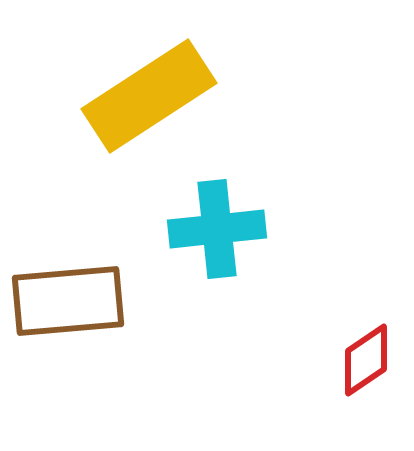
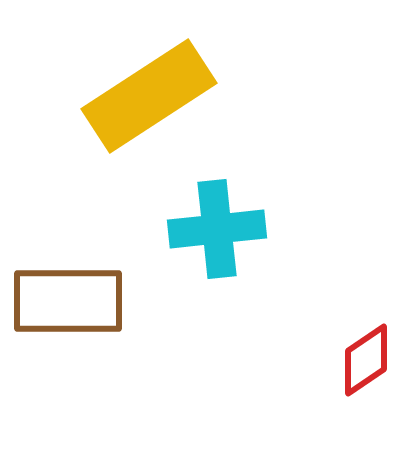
brown rectangle: rotated 5 degrees clockwise
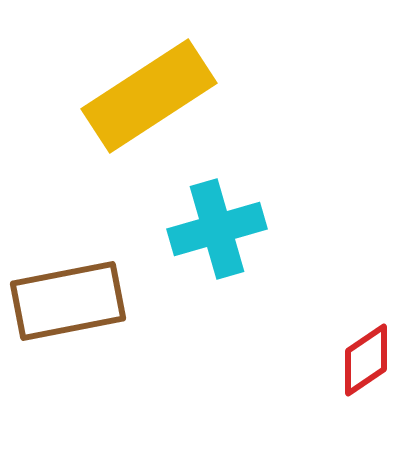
cyan cross: rotated 10 degrees counterclockwise
brown rectangle: rotated 11 degrees counterclockwise
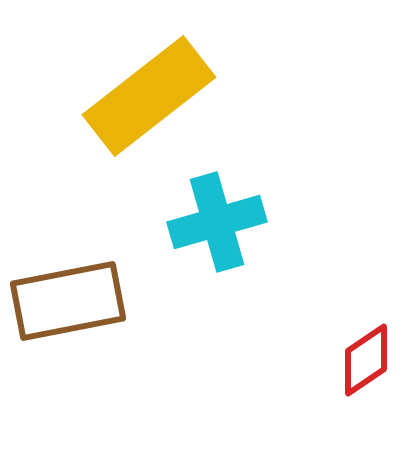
yellow rectangle: rotated 5 degrees counterclockwise
cyan cross: moved 7 px up
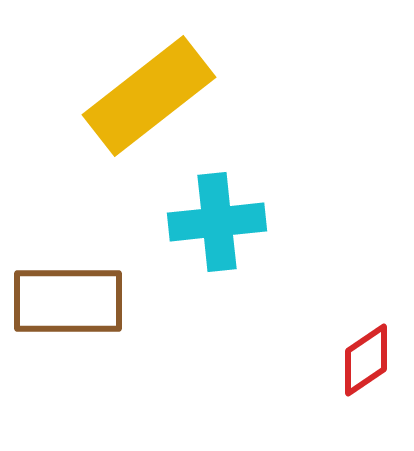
cyan cross: rotated 10 degrees clockwise
brown rectangle: rotated 11 degrees clockwise
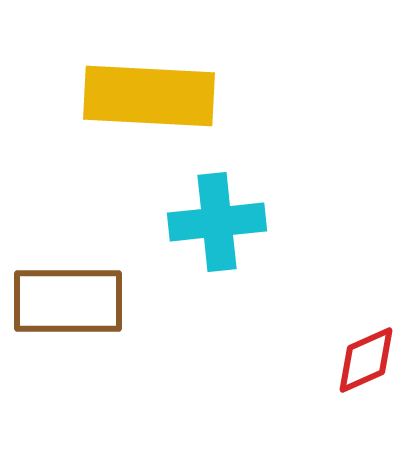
yellow rectangle: rotated 41 degrees clockwise
red diamond: rotated 10 degrees clockwise
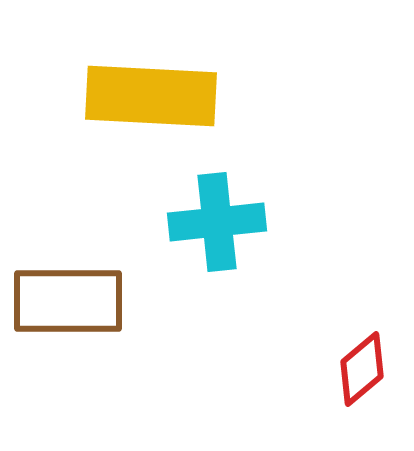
yellow rectangle: moved 2 px right
red diamond: moved 4 px left, 9 px down; rotated 16 degrees counterclockwise
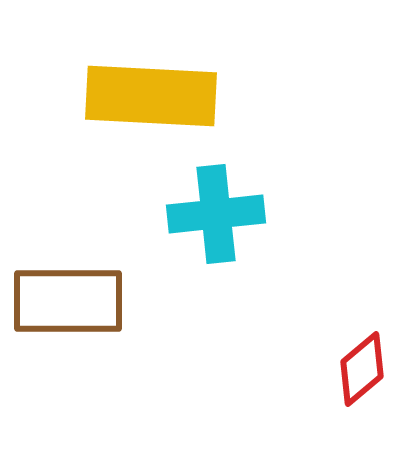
cyan cross: moved 1 px left, 8 px up
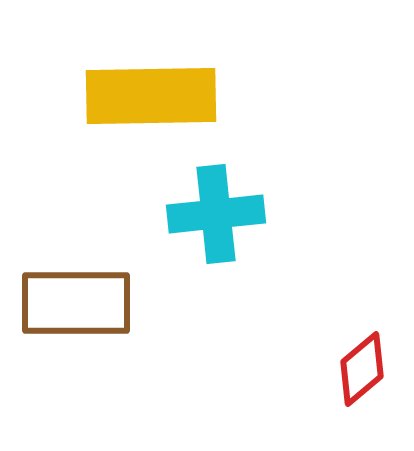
yellow rectangle: rotated 4 degrees counterclockwise
brown rectangle: moved 8 px right, 2 px down
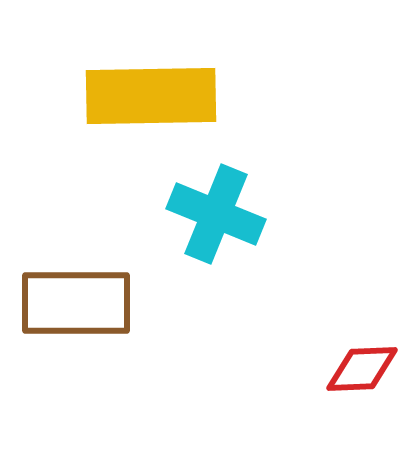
cyan cross: rotated 28 degrees clockwise
red diamond: rotated 38 degrees clockwise
